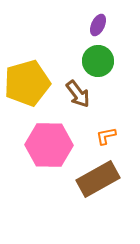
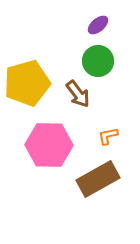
purple ellipse: rotated 25 degrees clockwise
orange L-shape: moved 2 px right
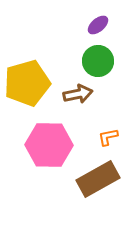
brown arrow: rotated 64 degrees counterclockwise
orange L-shape: moved 1 px down
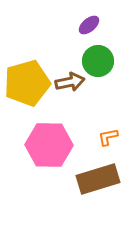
purple ellipse: moved 9 px left
brown arrow: moved 8 px left, 12 px up
brown rectangle: rotated 12 degrees clockwise
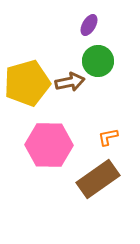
purple ellipse: rotated 20 degrees counterclockwise
brown rectangle: rotated 18 degrees counterclockwise
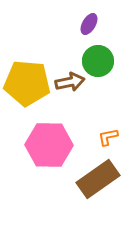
purple ellipse: moved 1 px up
yellow pentagon: rotated 21 degrees clockwise
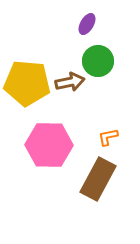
purple ellipse: moved 2 px left
brown rectangle: rotated 27 degrees counterclockwise
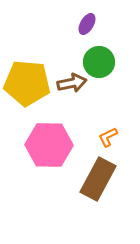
green circle: moved 1 px right, 1 px down
brown arrow: moved 2 px right, 1 px down
orange L-shape: rotated 15 degrees counterclockwise
